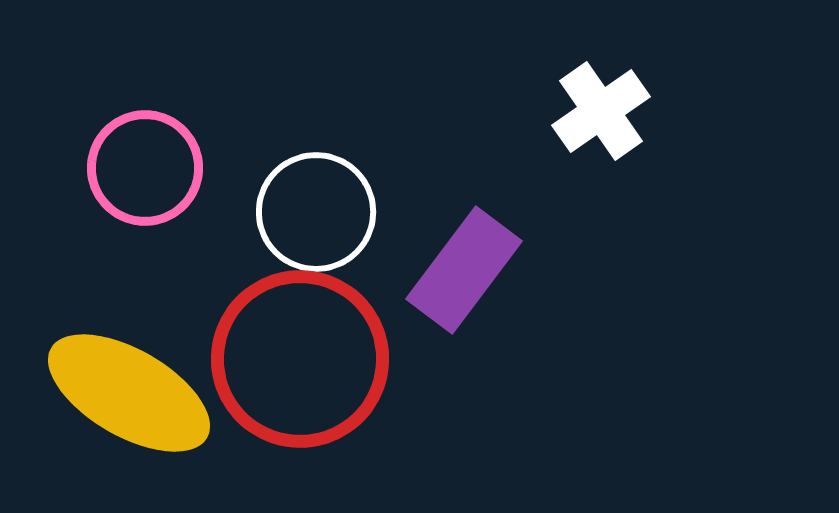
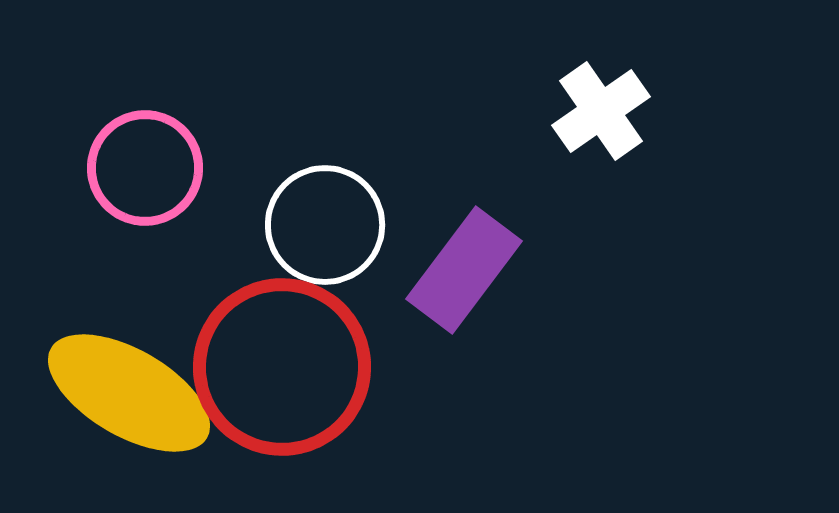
white circle: moved 9 px right, 13 px down
red circle: moved 18 px left, 8 px down
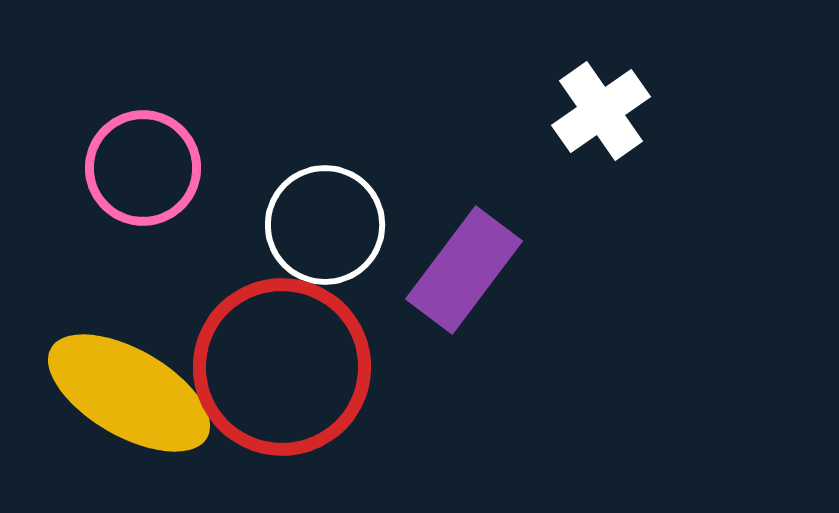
pink circle: moved 2 px left
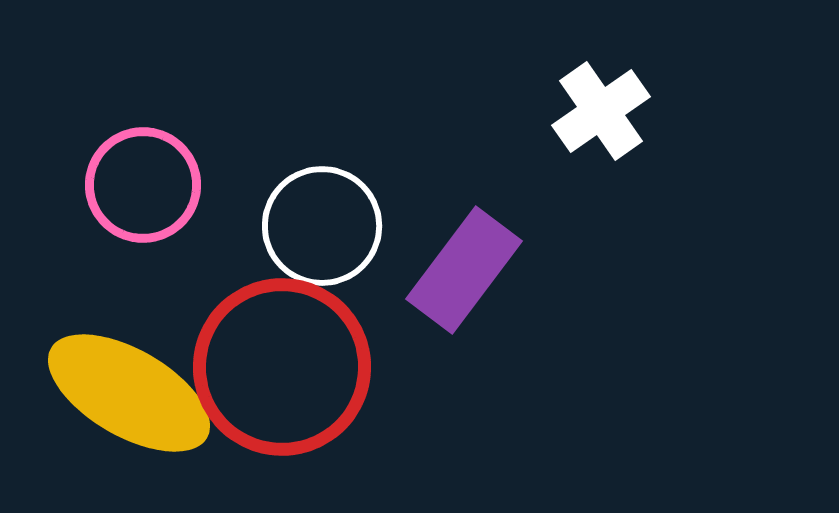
pink circle: moved 17 px down
white circle: moved 3 px left, 1 px down
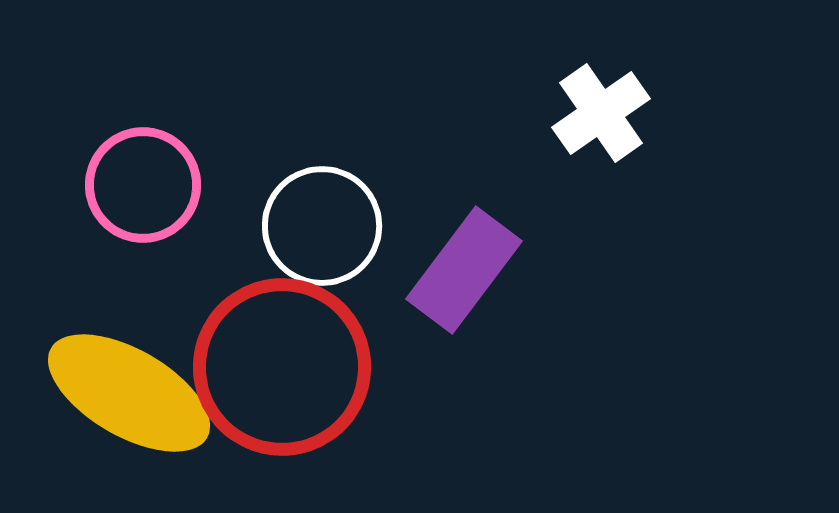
white cross: moved 2 px down
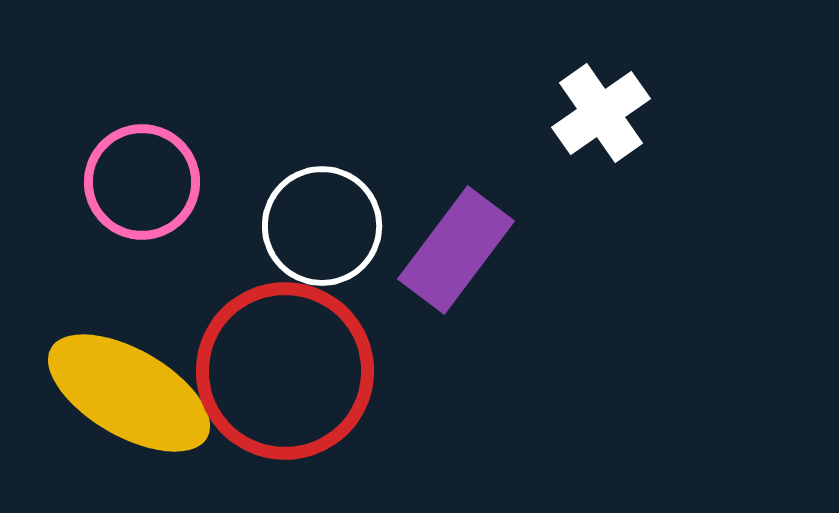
pink circle: moved 1 px left, 3 px up
purple rectangle: moved 8 px left, 20 px up
red circle: moved 3 px right, 4 px down
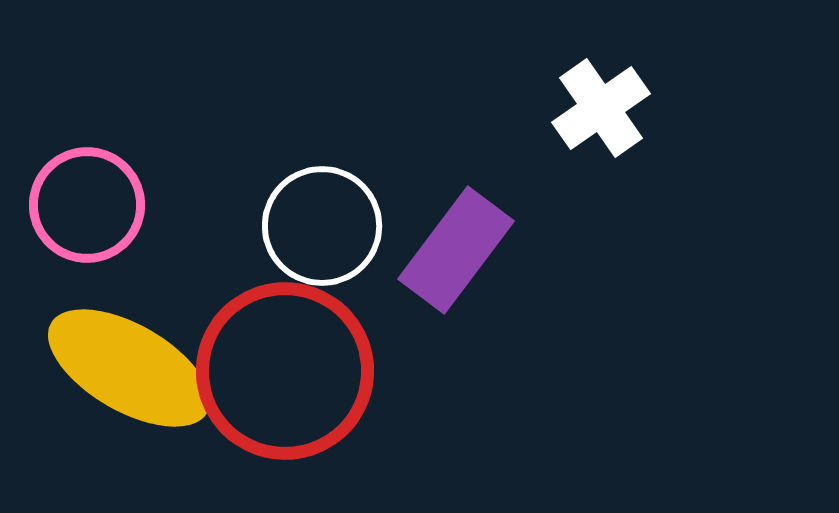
white cross: moved 5 px up
pink circle: moved 55 px left, 23 px down
yellow ellipse: moved 25 px up
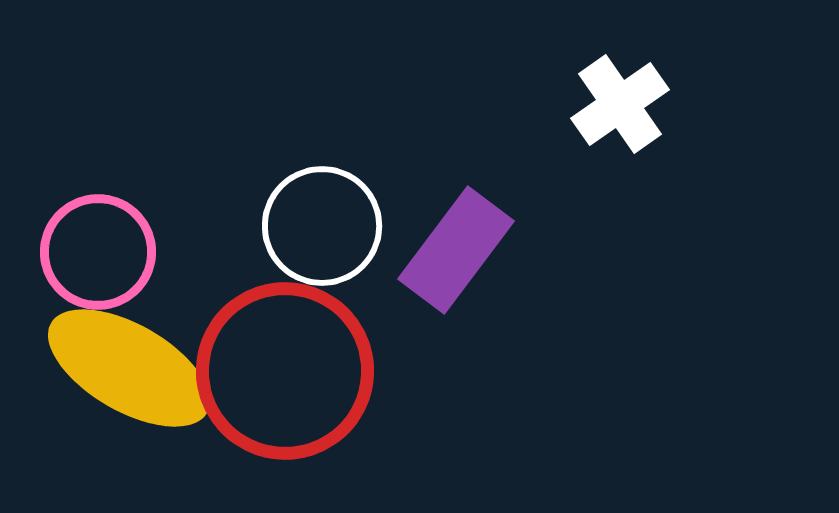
white cross: moved 19 px right, 4 px up
pink circle: moved 11 px right, 47 px down
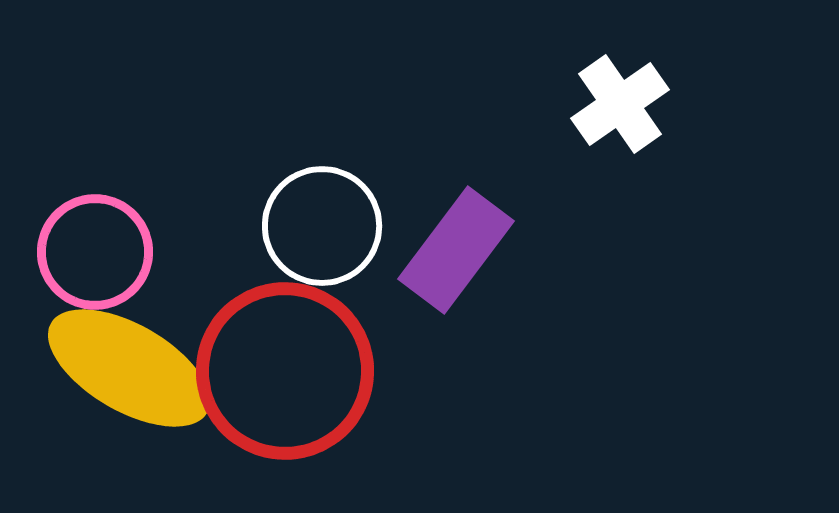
pink circle: moved 3 px left
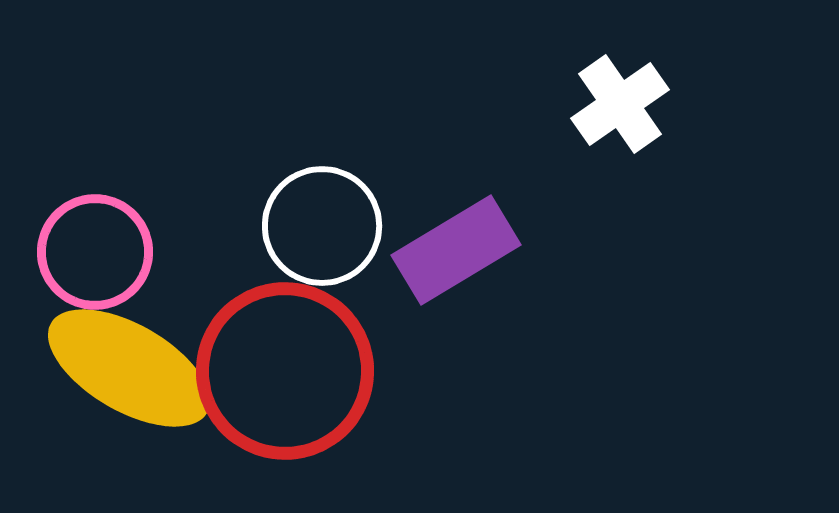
purple rectangle: rotated 22 degrees clockwise
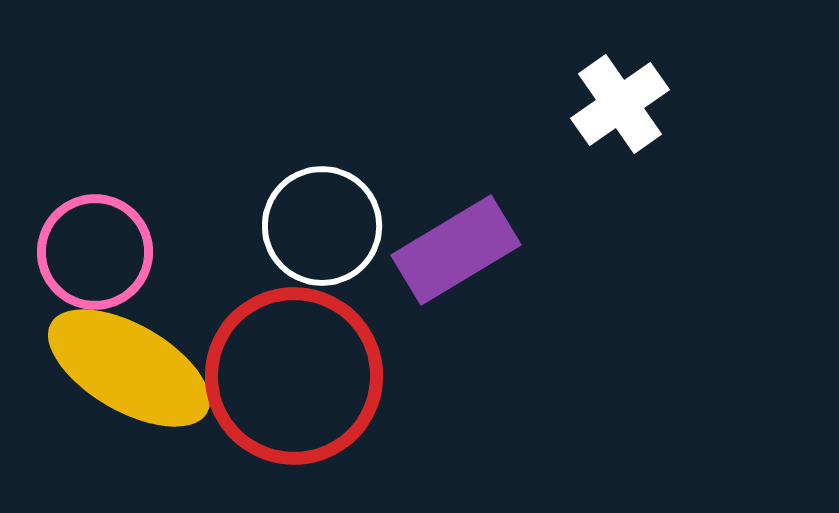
red circle: moved 9 px right, 5 px down
